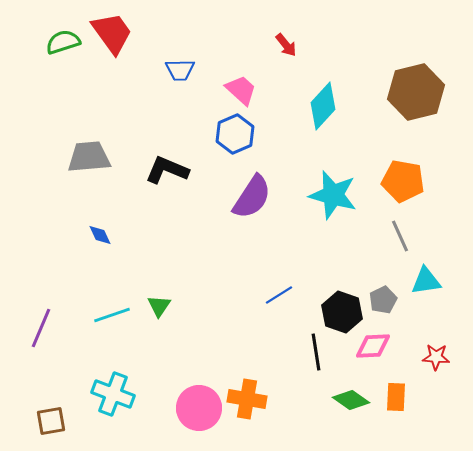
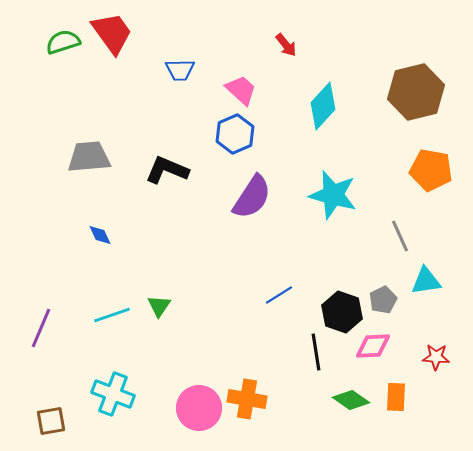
orange pentagon: moved 28 px right, 11 px up
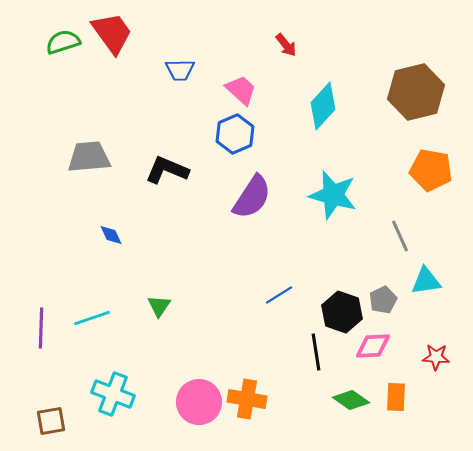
blue diamond: moved 11 px right
cyan line: moved 20 px left, 3 px down
purple line: rotated 21 degrees counterclockwise
pink circle: moved 6 px up
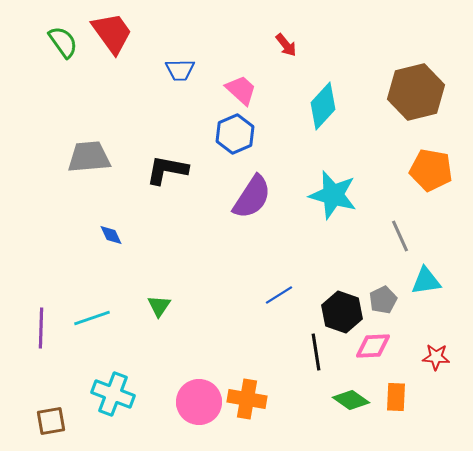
green semicircle: rotated 72 degrees clockwise
black L-shape: rotated 12 degrees counterclockwise
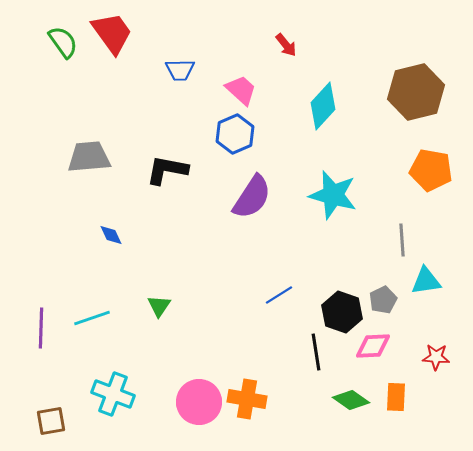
gray line: moved 2 px right, 4 px down; rotated 20 degrees clockwise
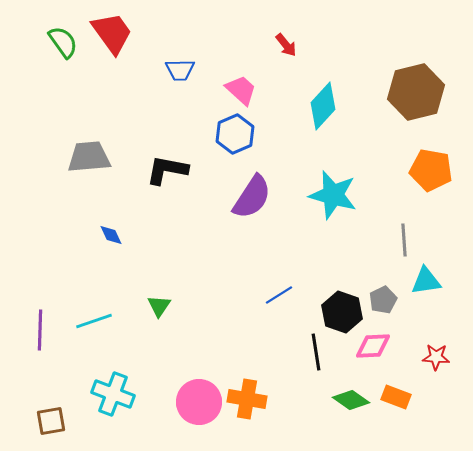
gray line: moved 2 px right
cyan line: moved 2 px right, 3 px down
purple line: moved 1 px left, 2 px down
orange rectangle: rotated 72 degrees counterclockwise
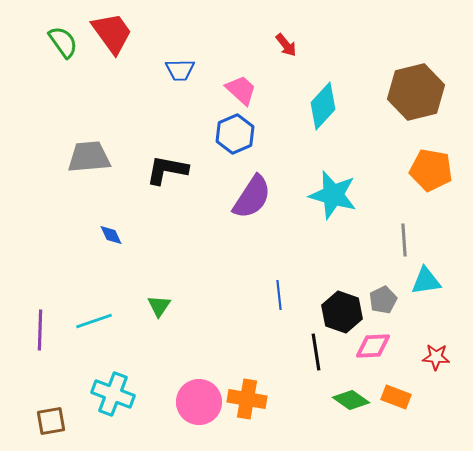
blue line: rotated 64 degrees counterclockwise
